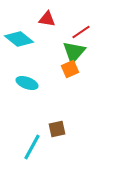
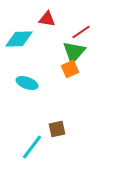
cyan diamond: rotated 40 degrees counterclockwise
cyan line: rotated 8 degrees clockwise
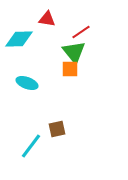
green triangle: rotated 20 degrees counterclockwise
orange square: rotated 24 degrees clockwise
cyan line: moved 1 px left, 1 px up
